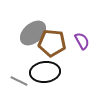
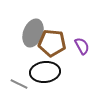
gray ellipse: rotated 28 degrees counterclockwise
purple semicircle: moved 5 px down
gray line: moved 3 px down
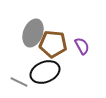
brown pentagon: moved 1 px right, 1 px down
black ellipse: rotated 16 degrees counterclockwise
gray line: moved 2 px up
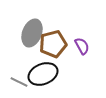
gray ellipse: moved 1 px left
brown pentagon: rotated 20 degrees counterclockwise
black ellipse: moved 2 px left, 2 px down
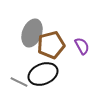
brown pentagon: moved 2 px left, 1 px down
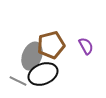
gray ellipse: moved 23 px down
purple semicircle: moved 4 px right
gray line: moved 1 px left, 1 px up
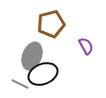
brown pentagon: moved 21 px up
gray line: moved 2 px right, 3 px down
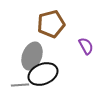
gray line: moved 1 px down; rotated 30 degrees counterclockwise
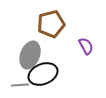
gray ellipse: moved 2 px left, 1 px up
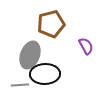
black ellipse: moved 2 px right; rotated 20 degrees clockwise
